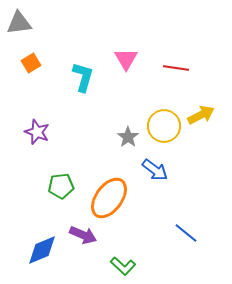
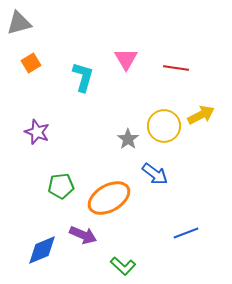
gray triangle: rotated 8 degrees counterclockwise
gray star: moved 2 px down
blue arrow: moved 4 px down
orange ellipse: rotated 24 degrees clockwise
blue line: rotated 60 degrees counterclockwise
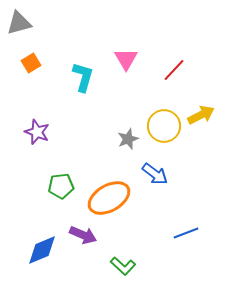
red line: moved 2 px left, 2 px down; rotated 55 degrees counterclockwise
gray star: rotated 15 degrees clockwise
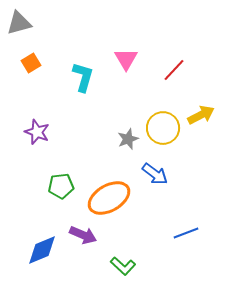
yellow circle: moved 1 px left, 2 px down
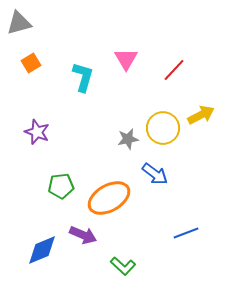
gray star: rotated 10 degrees clockwise
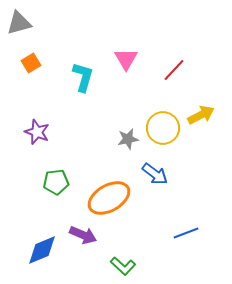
green pentagon: moved 5 px left, 4 px up
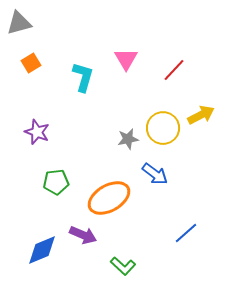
blue line: rotated 20 degrees counterclockwise
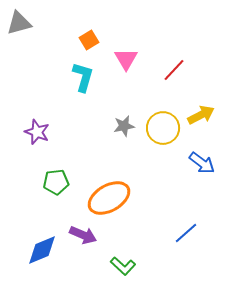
orange square: moved 58 px right, 23 px up
gray star: moved 4 px left, 13 px up
blue arrow: moved 47 px right, 11 px up
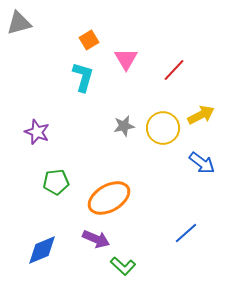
purple arrow: moved 13 px right, 4 px down
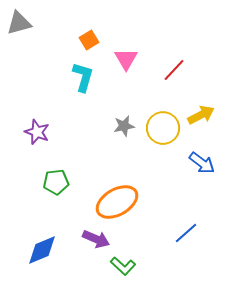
orange ellipse: moved 8 px right, 4 px down
